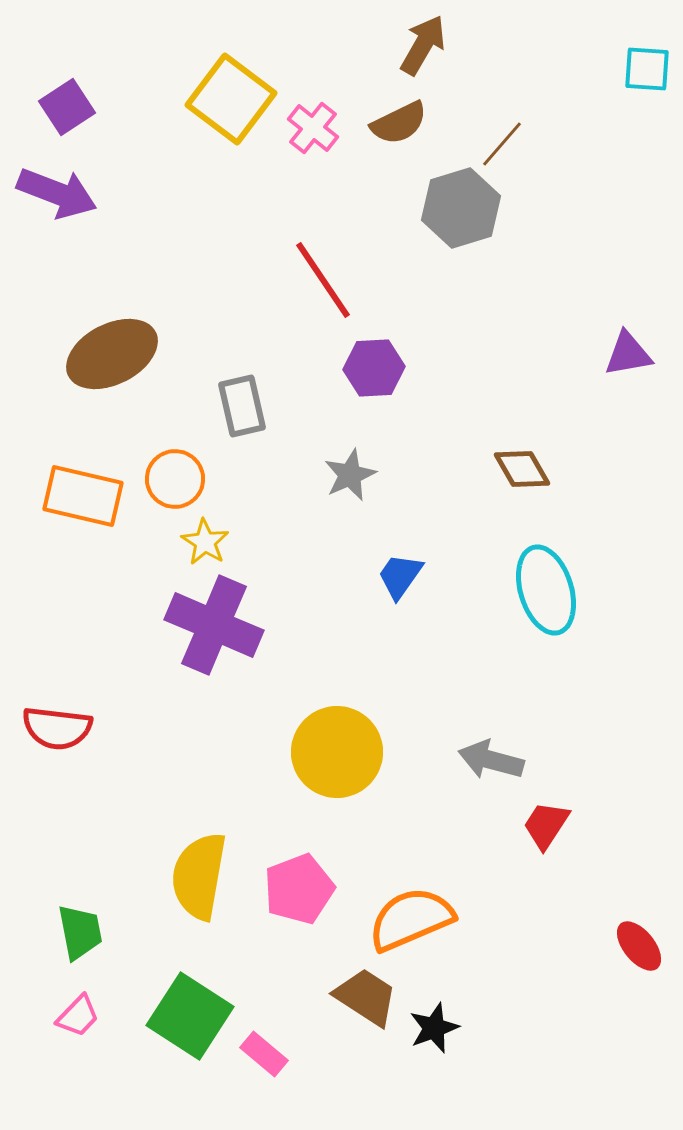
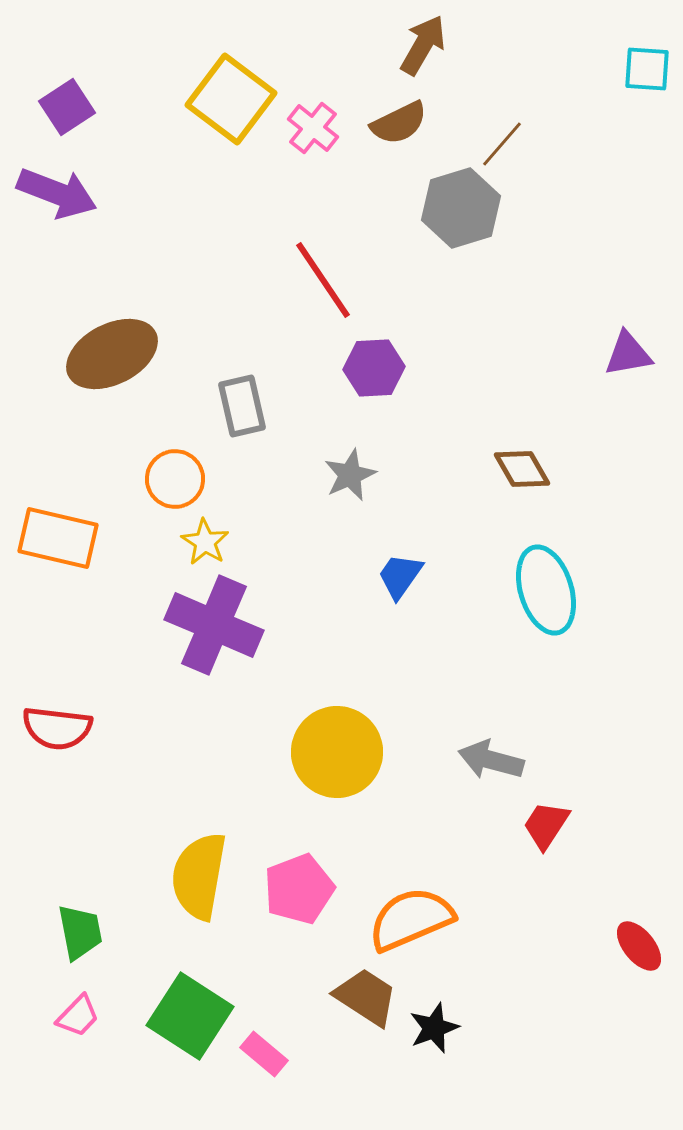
orange rectangle: moved 25 px left, 42 px down
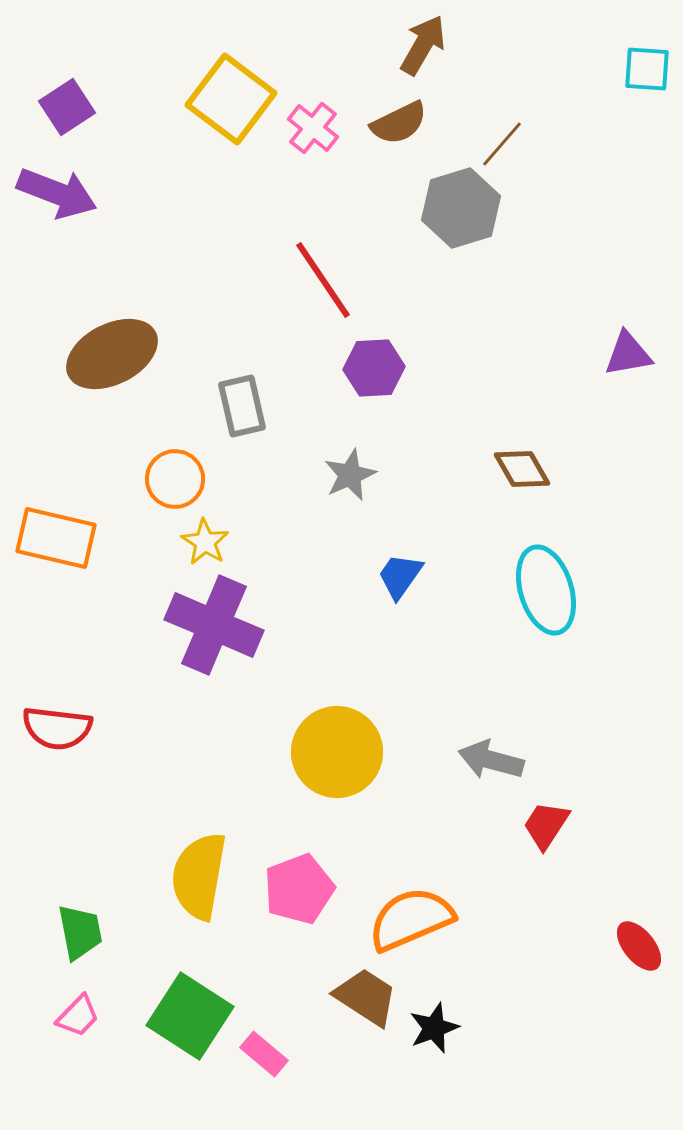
orange rectangle: moved 2 px left
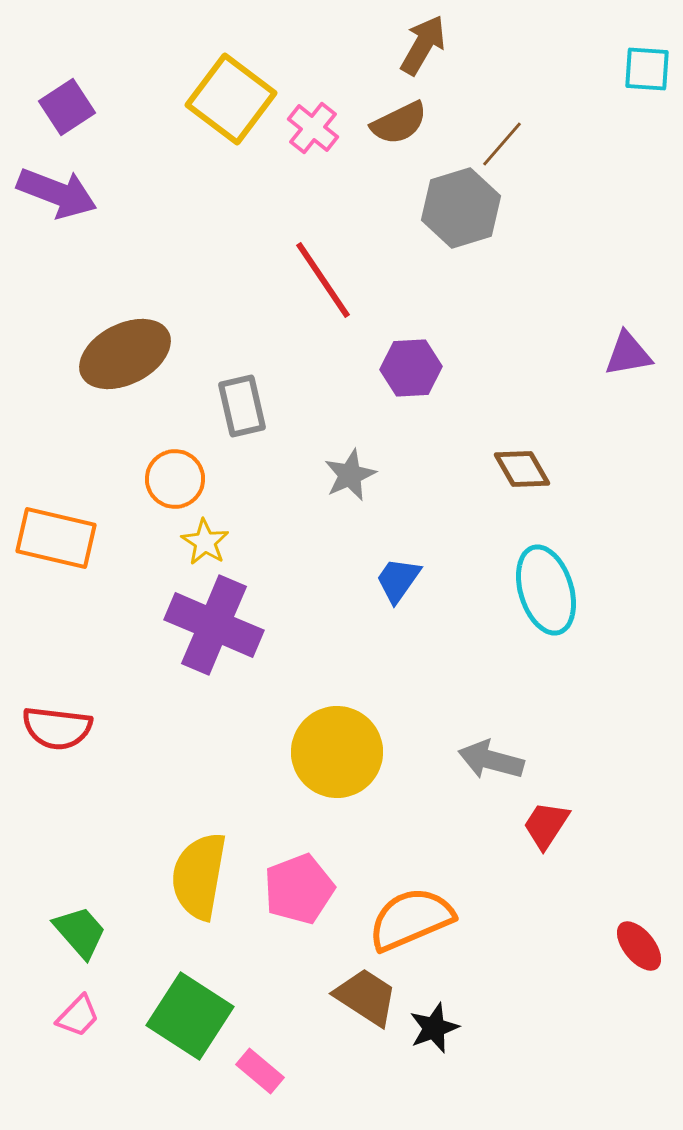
brown ellipse: moved 13 px right
purple hexagon: moved 37 px right
blue trapezoid: moved 2 px left, 4 px down
green trapezoid: rotated 30 degrees counterclockwise
pink rectangle: moved 4 px left, 17 px down
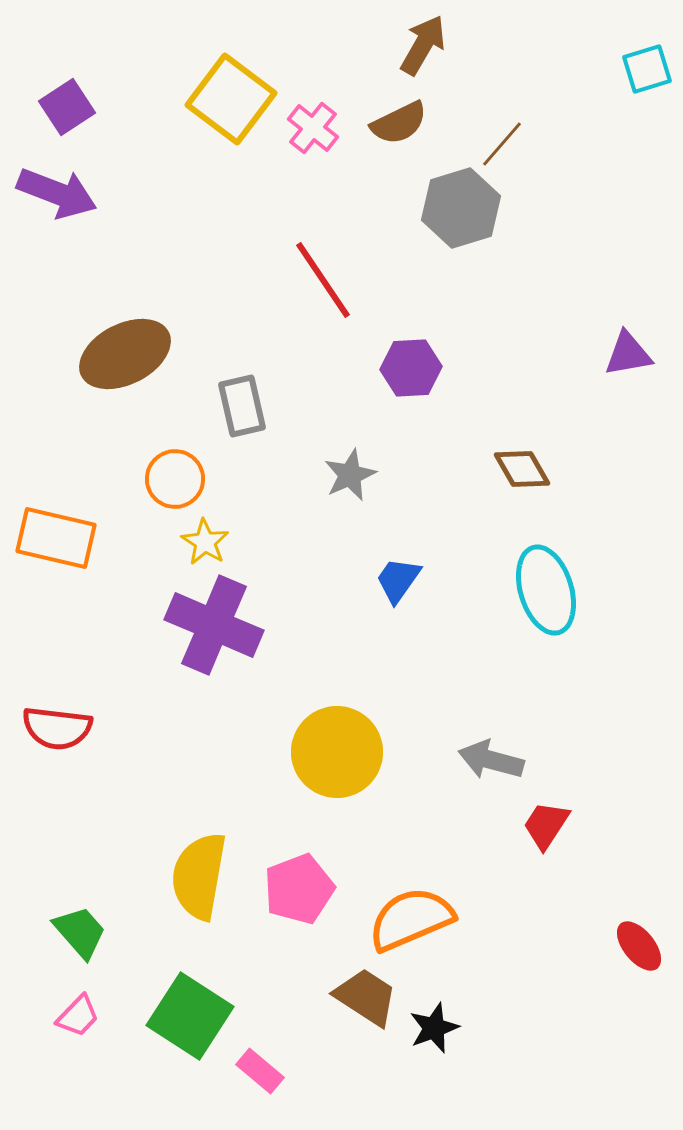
cyan square: rotated 21 degrees counterclockwise
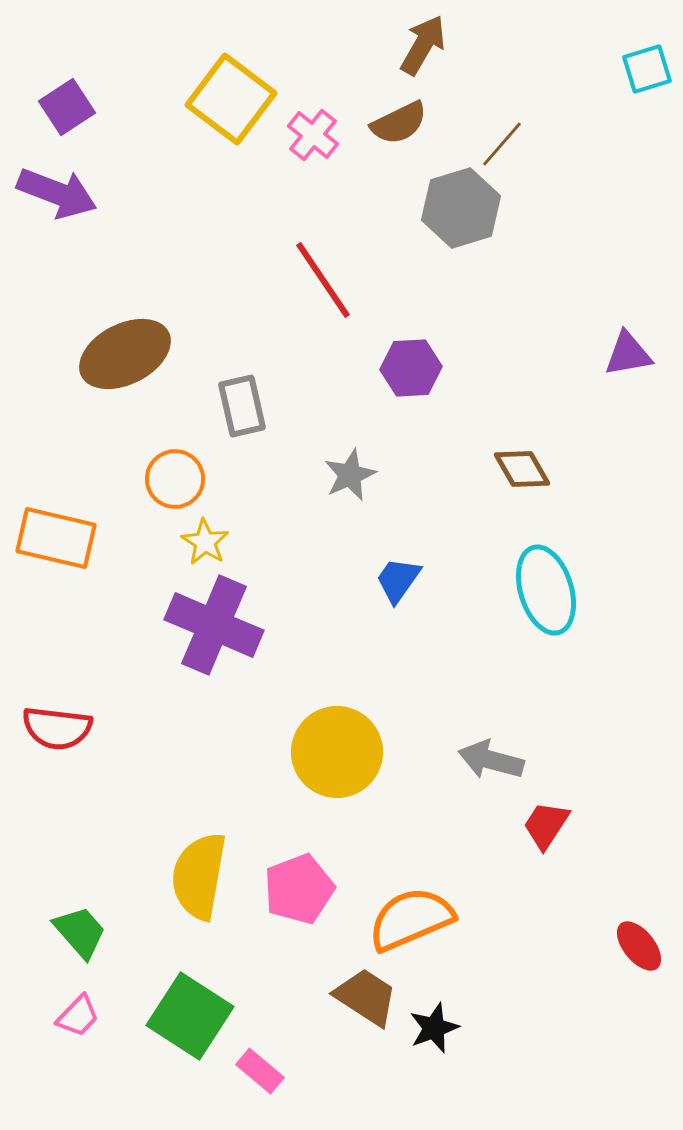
pink cross: moved 7 px down
